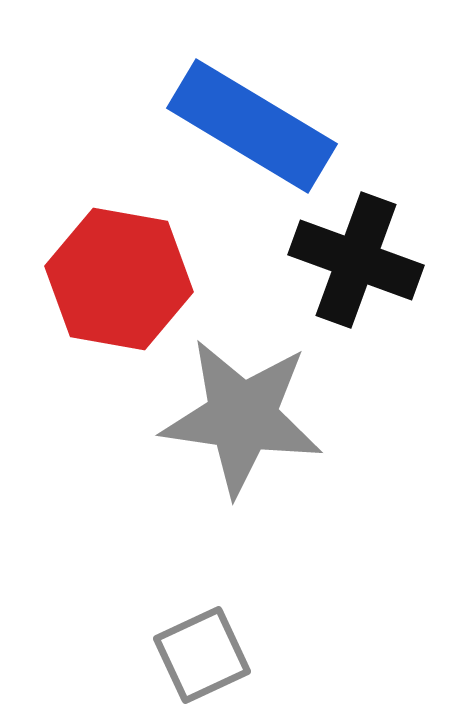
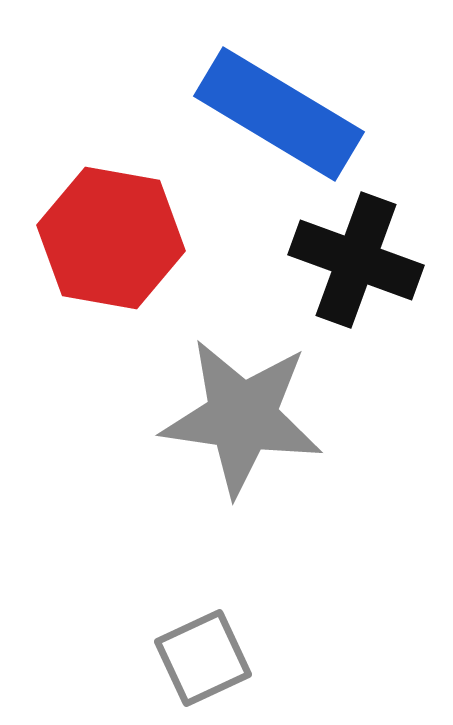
blue rectangle: moved 27 px right, 12 px up
red hexagon: moved 8 px left, 41 px up
gray square: moved 1 px right, 3 px down
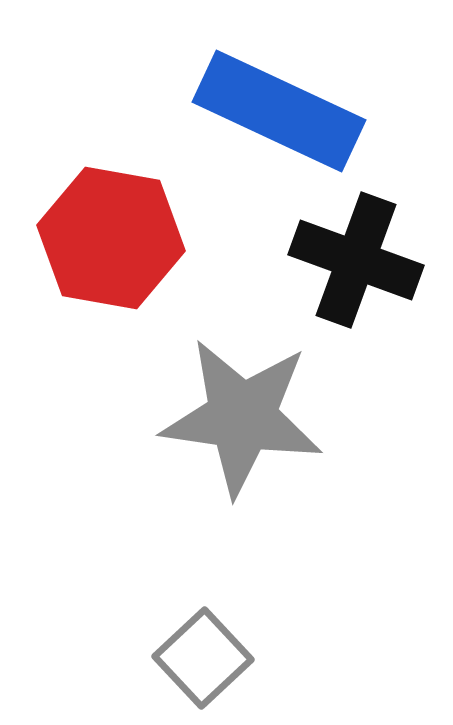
blue rectangle: moved 3 px up; rotated 6 degrees counterclockwise
gray square: rotated 18 degrees counterclockwise
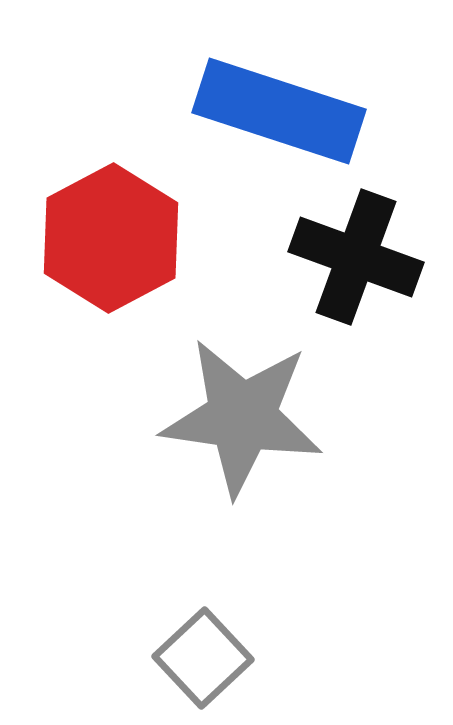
blue rectangle: rotated 7 degrees counterclockwise
red hexagon: rotated 22 degrees clockwise
black cross: moved 3 px up
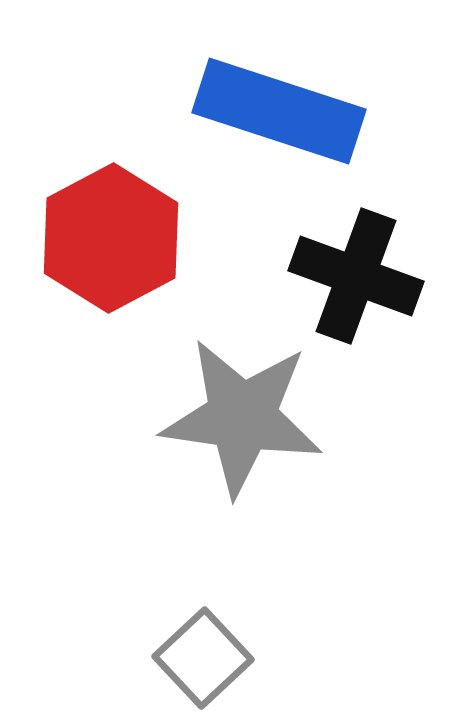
black cross: moved 19 px down
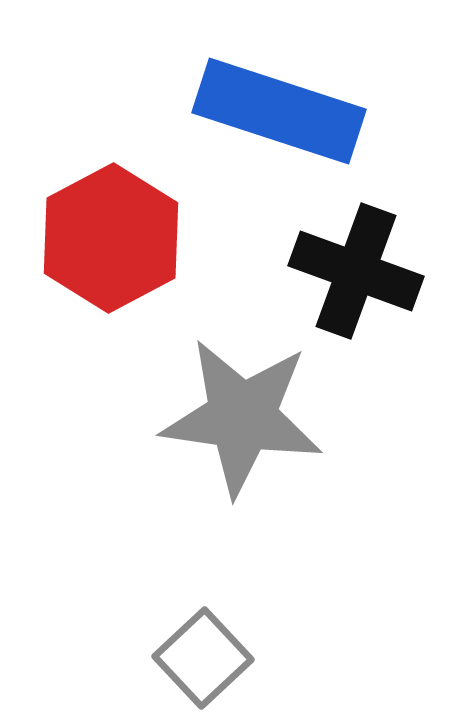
black cross: moved 5 px up
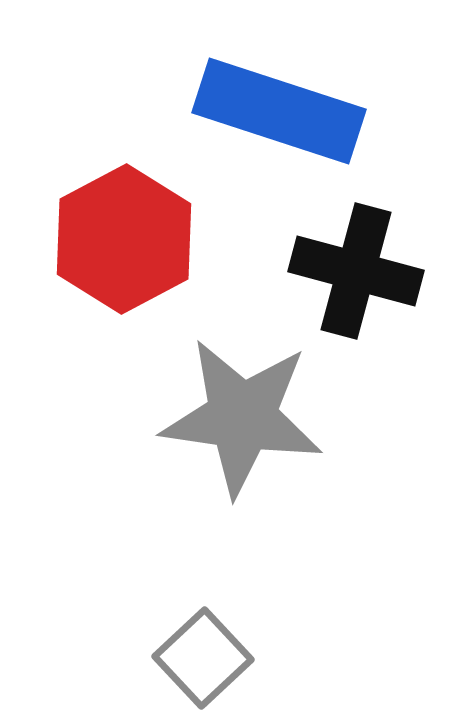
red hexagon: moved 13 px right, 1 px down
black cross: rotated 5 degrees counterclockwise
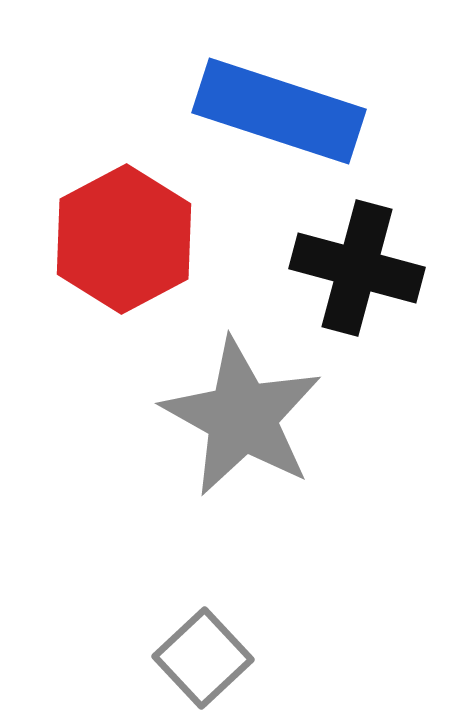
black cross: moved 1 px right, 3 px up
gray star: rotated 21 degrees clockwise
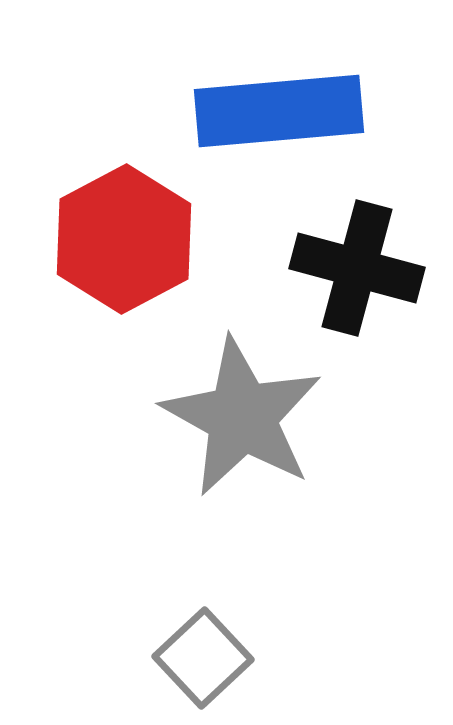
blue rectangle: rotated 23 degrees counterclockwise
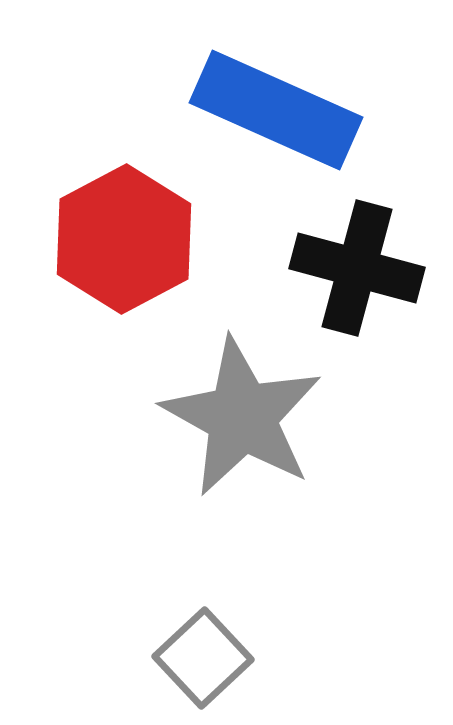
blue rectangle: moved 3 px left, 1 px up; rotated 29 degrees clockwise
